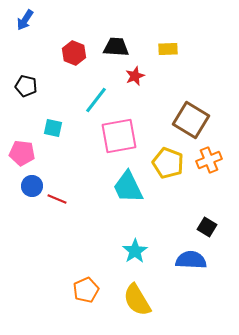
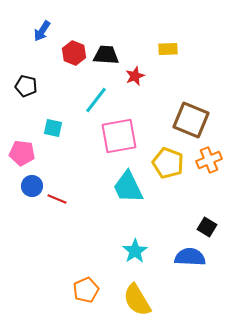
blue arrow: moved 17 px right, 11 px down
black trapezoid: moved 10 px left, 8 px down
brown square: rotated 9 degrees counterclockwise
blue semicircle: moved 1 px left, 3 px up
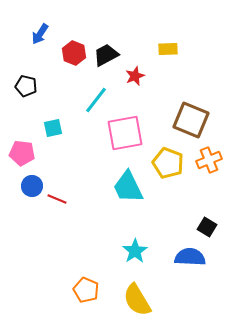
blue arrow: moved 2 px left, 3 px down
black trapezoid: rotated 32 degrees counterclockwise
cyan square: rotated 24 degrees counterclockwise
pink square: moved 6 px right, 3 px up
orange pentagon: rotated 25 degrees counterclockwise
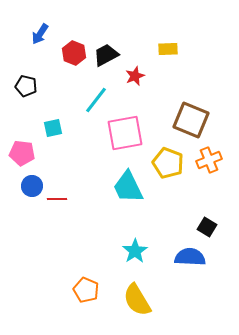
red line: rotated 24 degrees counterclockwise
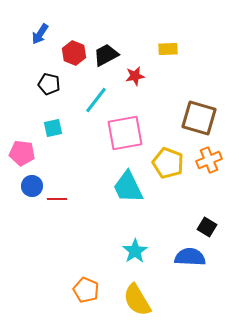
red star: rotated 12 degrees clockwise
black pentagon: moved 23 px right, 2 px up
brown square: moved 8 px right, 2 px up; rotated 6 degrees counterclockwise
